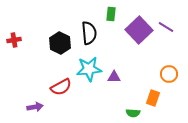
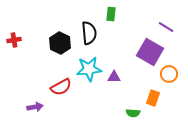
purple square: moved 11 px right, 22 px down; rotated 16 degrees counterclockwise
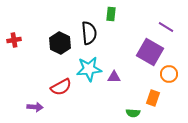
purple arrow: rotated 14 degrees clockwise
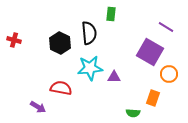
red cross: rotated 24 degrees clockwise
cyan star: moved 1 px right, 1 px up
red semicircle: moved 1 px down; rotated 140 degrees counterclockwise
purple arrow: moved 3 px right; rotated 28 degrees clockwise
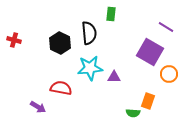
orange rectangle: moved 5 px left, 3 px down
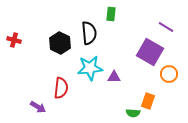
red semicircle: rotated 85 degrees clockwise
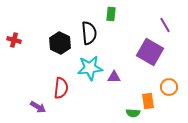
purple line: moved 1 px left, 2 px up; rotated 28 degrees clockwise
orange circle: moved 13 px down
orange rectangle: rotated 28 degrees counterclockwise
